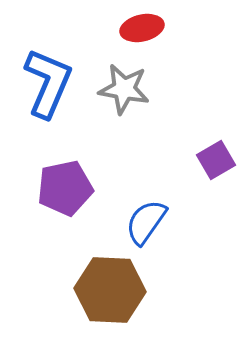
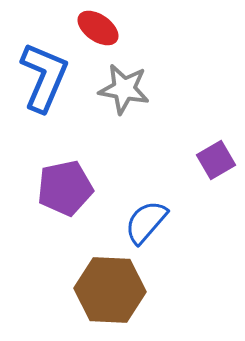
red ellipse: moved 44 px left; rotated 48 degrees clockwise
blue L-shape: moved 4 px left, 6 px up
blue semicircle: rotated 6 degrees clockwise
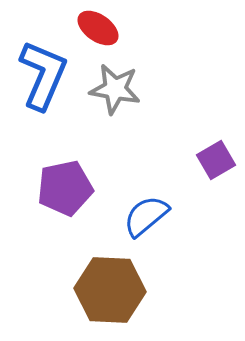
blue L-shape: moved 1 px left, 2 px up
gray star: moved 9 px left
blue semicircle: moved 6 px up; rotated 9 degrees clockwise
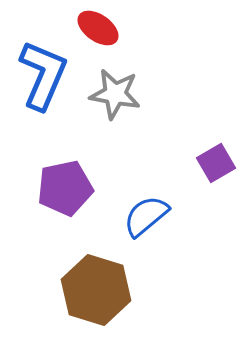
gray star: moved 5 px down
purple square: moved 3 px down
brown hexagon: moved 14 px left; rotated 14 degrees clockwise
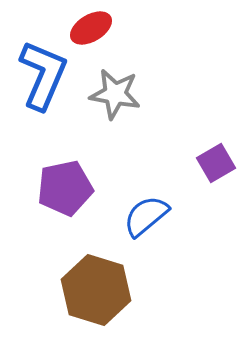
red ellipse: moved 7 px left; rotated 66 degrees counterclockwise
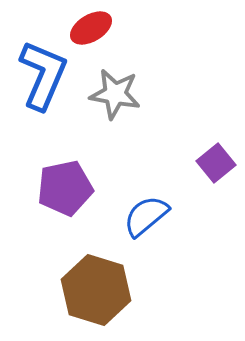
purple square: rotated 9 degrees counterclockwise
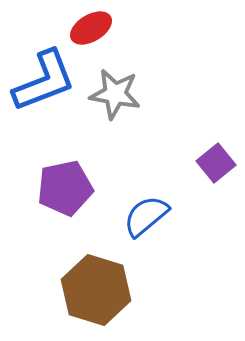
blue L-shape: moved 1 px right, 6 px down; rotated 46 degrees clockwise
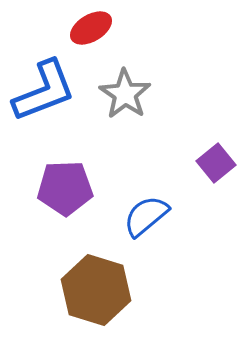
blue L-shape: moved 10 px down
gray star: moved 10 px right; rotated 24 degrees clockwise
purple pentagon: rotated 10 degrees clockwise
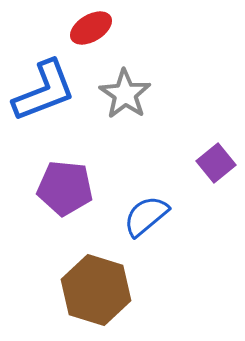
purple pentagon: rotated 8 degrees clockwise
